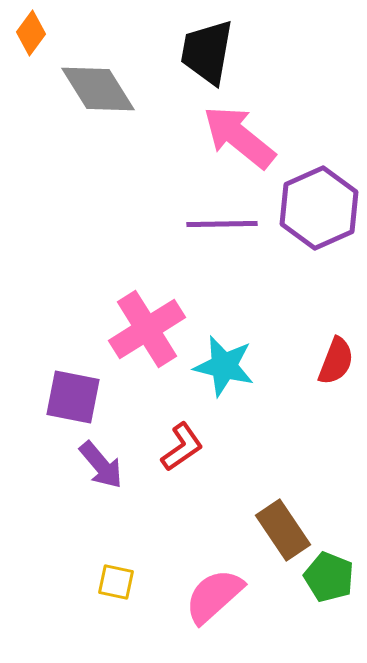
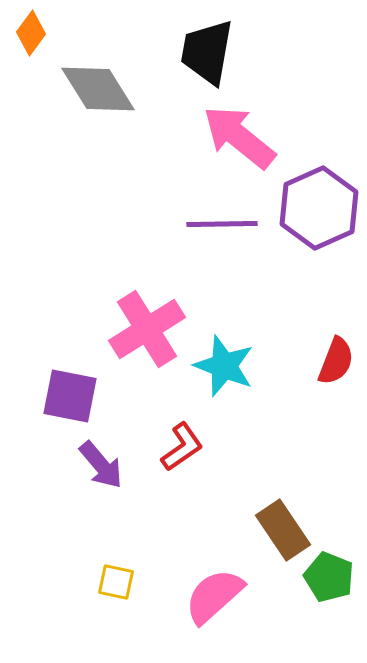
cyan star: rotated 8 degrees clockwise
purple square: moved 3 px left, 1 px up
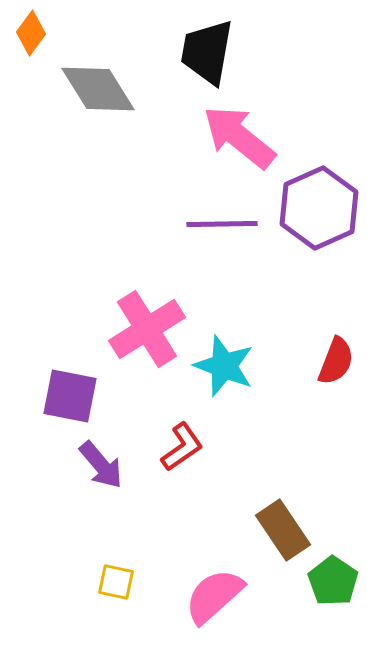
green pentagon: moved 4 px right, 4 px down; rotated 12 degrees clockwise
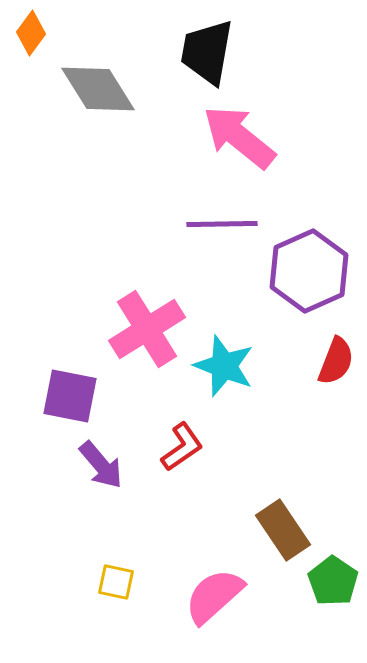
purple hexagon: moved 10 px left, 63 px down
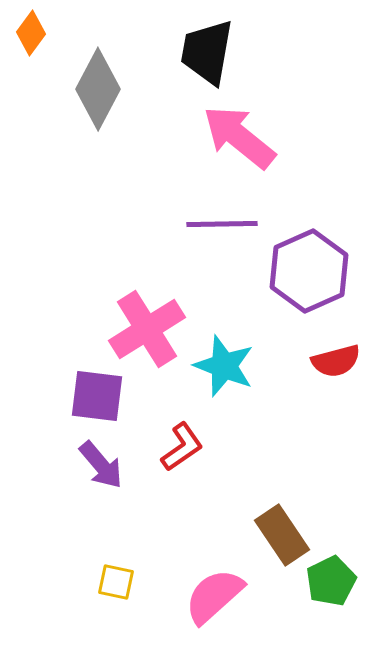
gray diamond: rotated 60 degrees clockwise
red semicircle: rotated 54 degrees clockwise
purple square: moved 27 px right; rotated 4 degrees counterclockwise
brown rectangle: moved 1 px left, 5 px down
green pentagon: moved 2 px left; rotated 12 degrees clockwise
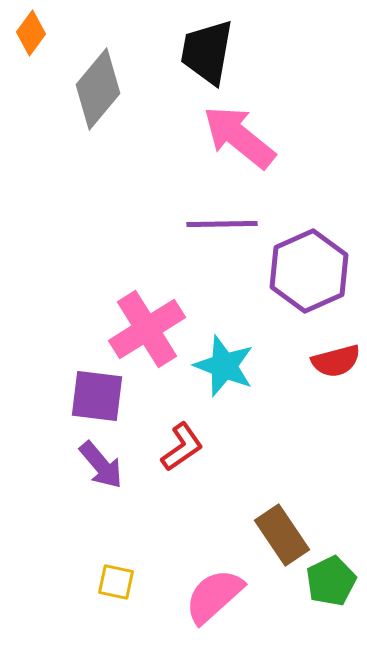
gray diamond: rotated 12 degrees clockwise
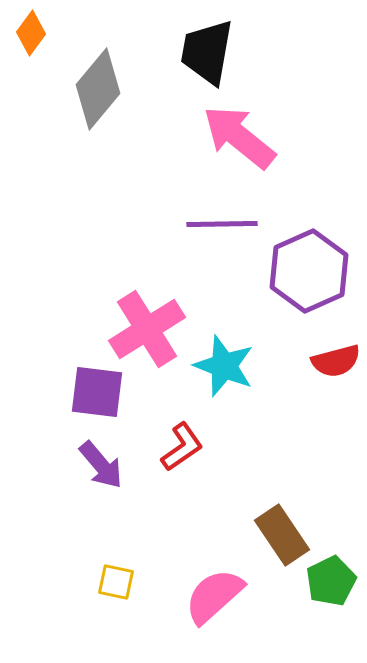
purple square: moved 4 px up
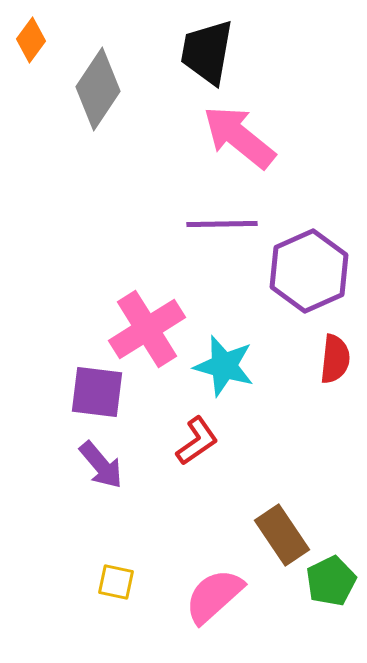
orange diamond: moved 7 px down
gray diamond: rotated 6 degrees counterclockwise
red semicircle: moved 1 px left, 2 px up; rotated 69 degrees counterclockwise
cyan star: rotated 6 degrees counterclockwise
red L-shape: moved 15 px right, 6 px up
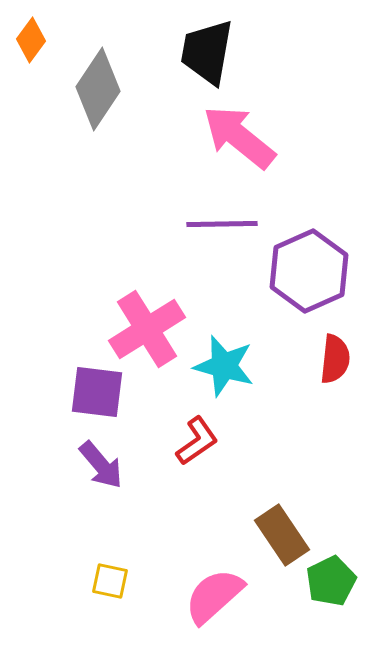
yellow square: moved 6 px left, 1 px up
